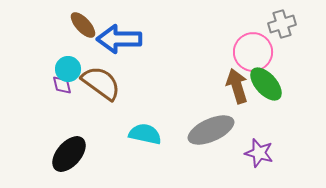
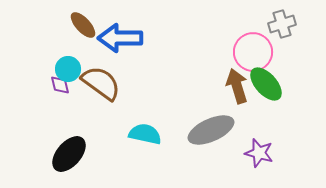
blue arrow: moved 1 px right, 1 px up
purple diamond: moved 2 px left
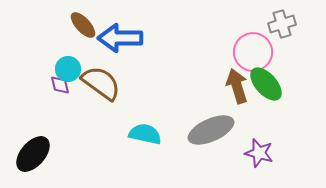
black ellipse: moved 36 px left
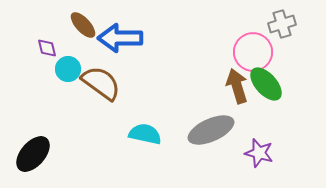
purple diamond: moved 13 px left, 37 px up
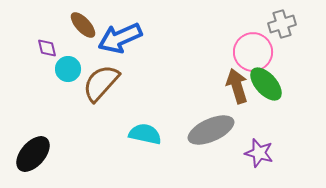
blue arrow: rotated 24 degrees counterclockwise
brown semicircle: rotated 84 degrees counterclockwise
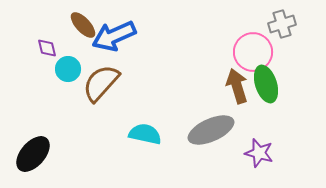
blue arrow: moved 6 px left, 2 px up
green ellipse: rotated 24 degrees clockwise
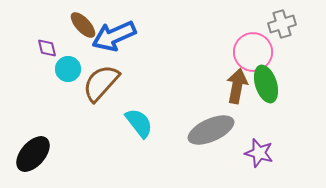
brown arrow: rotated 28 degrees clockwise
cyan semicircle: moved 6 px left, 11 px up; rotated 40 degrees clockwise
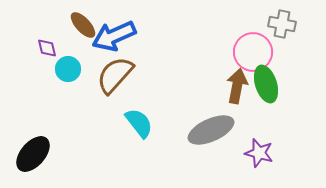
gray cross: rotated 28 degrees clockwise
brown semicircle: moved 14 px right, 8 px up
